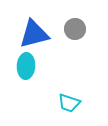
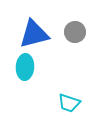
gray circle: moved 3 px down
cyan ellipse: moved 1 px left, 1 px down
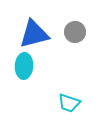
cyan ellipse: moved 1 px left, 1 px up
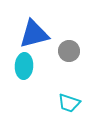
gray circle: moved 6 px left, 19 px down
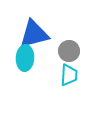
cyan ellipse: moved 1 px right, 8 px up
cyan trapezoid: moved 28 px up; rotated 105 degrees counterclockwise
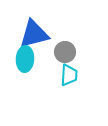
gray circle: moved 4 px left, 1 px down
cyan ellipse: moved 1 px down
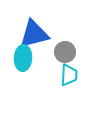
cyan ellipse: moved 2 px left, 1 px up
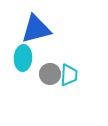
blue triangle: moved 2 px right, 5 px up
gray circle: moved 15 px left, 22 px down
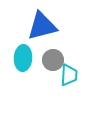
blue triangle: moved 6 px right, 3 px up
gray circle: moved 3 px right, 14 px up
